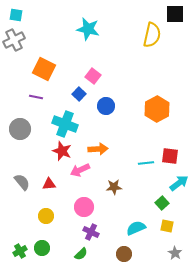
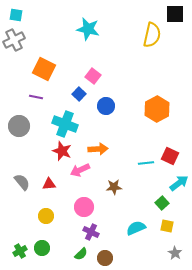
gray circle: moved 1 px left, 3 px up
red square: rotated 18 degrees clockwise
brown circle: moved 19 px left, 4 px down
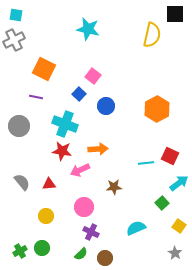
red star: rotated 12 degrees counterclockwise
yellow square: moved 12 px right; rotated 24 degrees clockwise
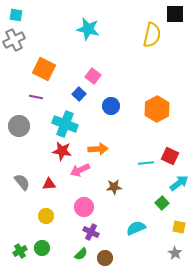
blue circle: moved 5 px right
yellow square: moved 1 px down; rotated 24 degrees counterclockwise
